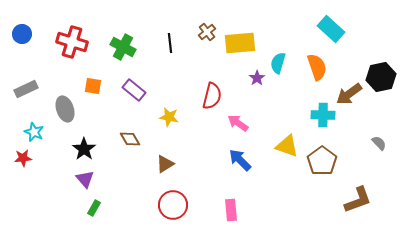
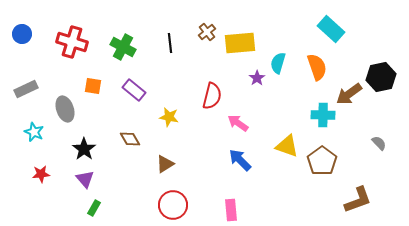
red star: moved 18 px right, 16 px down
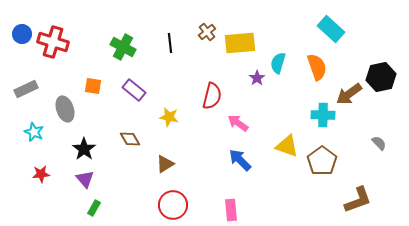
red cross: moved 19 px left
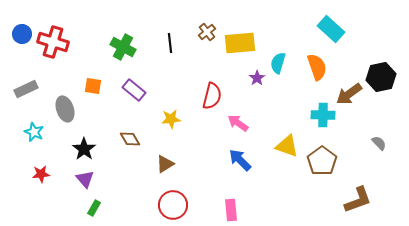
yellow star: moved 2 px right, 2 px down; rotated 18 degrees counterclockwise
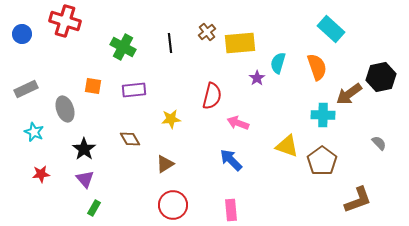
red cross: moved 12 px right, 21 px up
purple rectangle: rotated 45 degrees counterclockwise
pink arrow: rotated 15 degrees counterclockwise
blue arrow: moved 9 px left
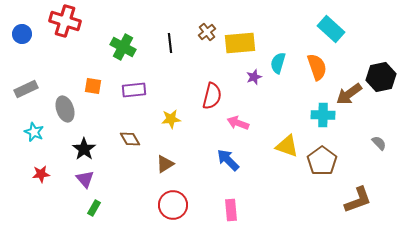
purple star: moved 3 px left, 1 px up; rotated 14 degrees clockwise
blue arrow: moved 3 px left
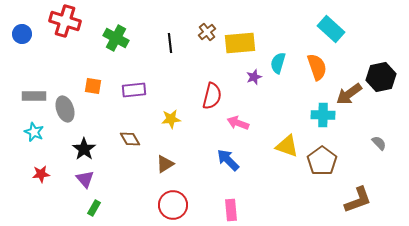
green cross: moved 7 px left, 9 px up
gray rectangle: moved 8 px right, 7 px down; rotated 25 degrees clockwise
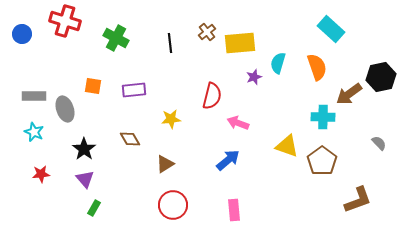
cyan cross: moved 2 px down
blue arrow: rotated 95 degrees clockwise
pink rectangle: moved 3 px right
